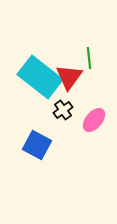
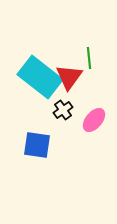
blue square: rotated 20 degrees counterclockwise
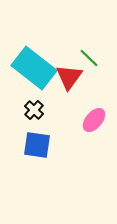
green line: rotated 40 degrees counterclockwise
cyan rectangle: moved 6 px left, 9 px up
black cross: moved 29 px left; rotated 12 degrees counterclockwise
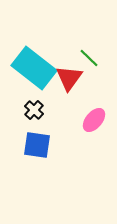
red triangle: moved 1 px down
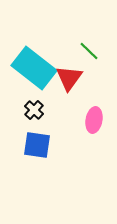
green line: moved 7 px up
pink ellipse: rotated 30 degrees counterclockwise
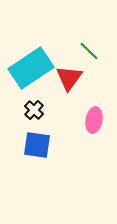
cyan rectangle: moved 3 px left; rotated 72 degrees counterclockwise
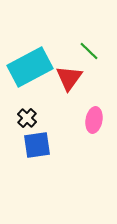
cyan rectangle: moved 1 px left, 1 px up; rotated 6 degrees clockwise
black cross: moved 7 px left, 8 px down
blue square: rotated 16 degrees counterclockwise
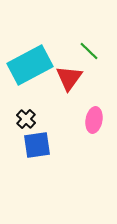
cyan rectangle: moved 2 px up
black cross: moved 1 px left, 1 px down
